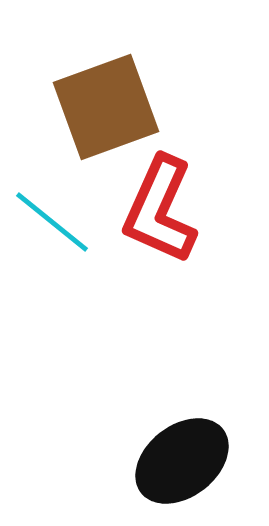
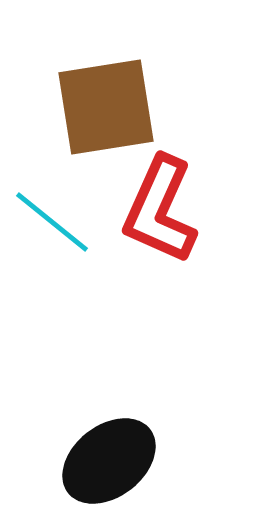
brown square: rotated 11 degrees clockwise
black ellipse: moved 73 px left
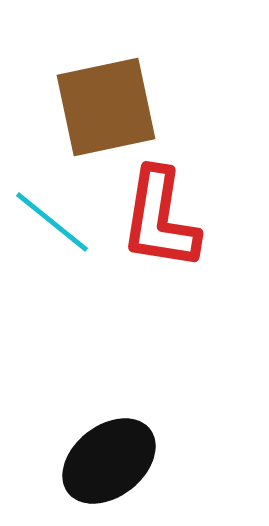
brown square: rotated 3 degrees counterclockwise
red L-shape: moved 9 px down; rotated 15 degrees counterclockwise
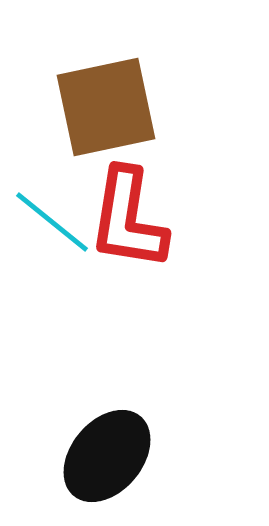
red L-shape: moved 32 px left
black ellipse: moved 2 px left, 5 px up; rotated 12 degrees counterclockwise
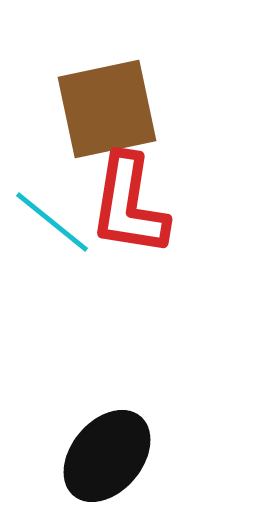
brown square: moved 1 px right, 2 px down
red L-shape: moved 1 px right, 14 px up
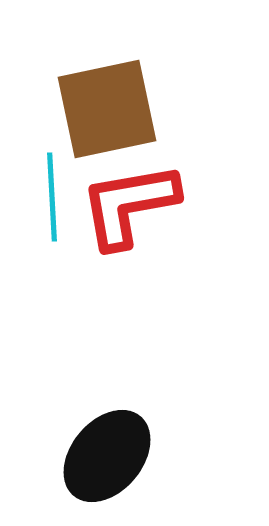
red L-shape: rotated 71 degrees clockwise
cyan line: moved 25 px up; rotated 48 degrees clockwise
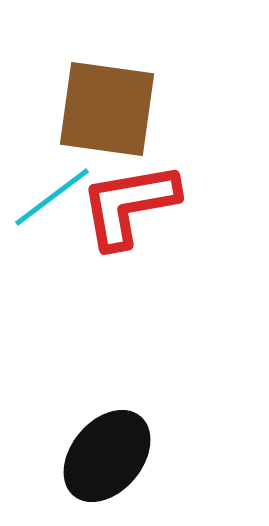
brown square: rotated 20 degrees clockwise
cyan line: rotated 56 degrees clockwise
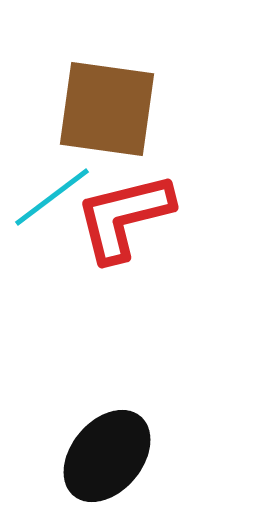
red L-shape: moved 5 px left, 12 px down; rotated 4 degrees counterclockwise
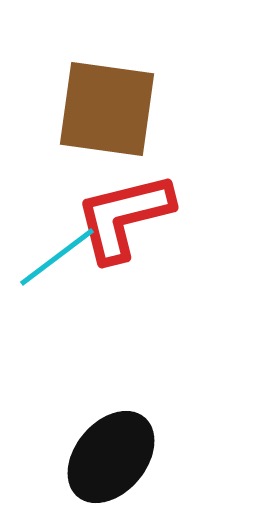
cyan line: moved 5 px right, 60 px down
black ellipse: moved 4 px right, 1 px down
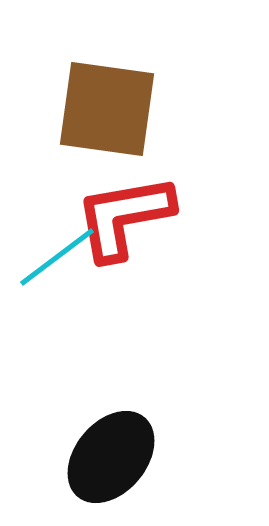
red L-shape: rotated 4 degrees clockwise
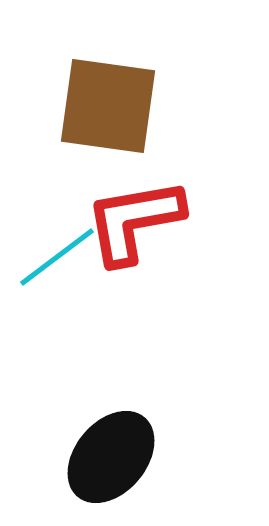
brown square: moved 1 px right, 3 px up
red L-shape: moved 10 px right, 4 px down
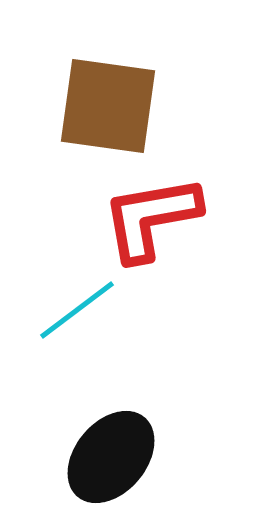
red L-shape: moved 17 px right, 3 px up
cyan line: moved 20 px right, 53 px down
